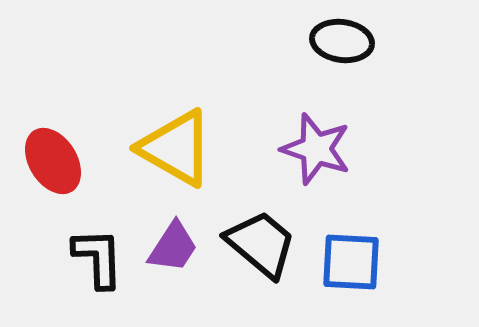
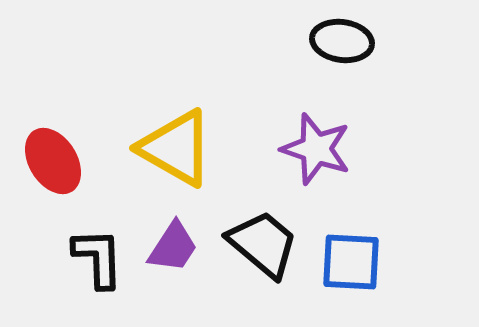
black trapezoid: moved 2 px right
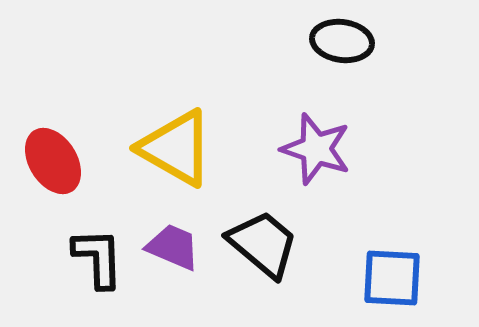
purple trapezoid: rotated 100 degrees counterclockwise
blue square: moved 41 px right, 16 px down
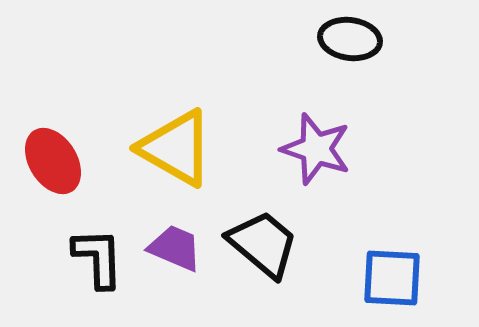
black ellipse: moved 8 px right, 2 px up
purple trapezoid: moved 2 px right, 1 px down
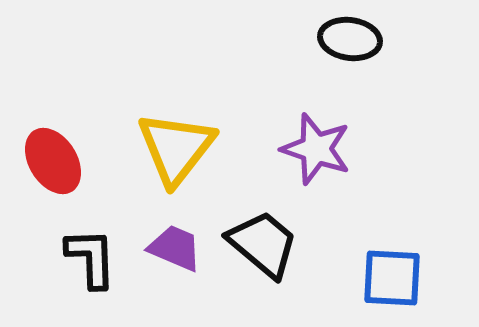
yellow triangle: rotated 38 degrees clockwise
black L-shape: moved 7 px left
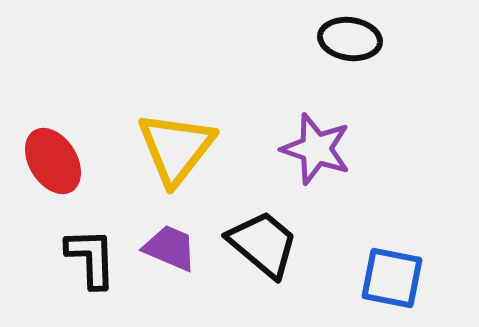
purple trapezoid: moved 5 px left
blue square: rotated 8 degrees clockwise
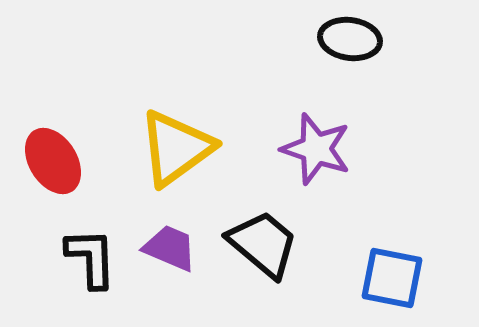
yellow triangle: rotated 16 degrees clockwise
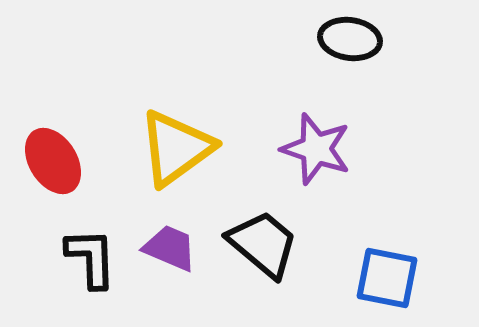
blue square: moved 5 px left
